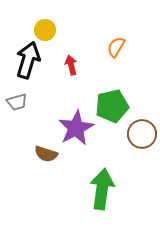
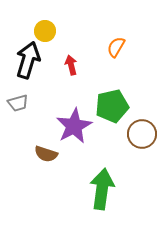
yellow circle: moved 1 px down
gray trapezoid: moved 1 px right, 1 px down
purple star: moved 2 px left, 2 px up
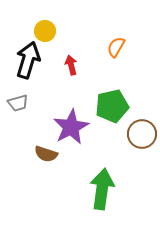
purple star: moved 3 px left, 1 px down
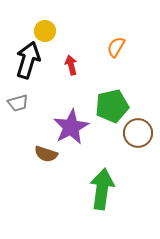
brown circle: moved 4 px left, 1 px up
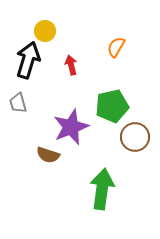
gray trapezoid: rotated 90 degrees clockwise
purple star: rotated 6 degrees clockwise
brown circle: moved 3 px left, 4 px down
brown semicircle: moved 2 px right, 1 px down
